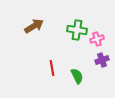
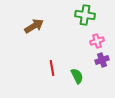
green cross: moved 8 px right, 15 px up
pink cross: moved 2 px down
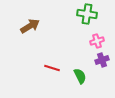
green cross: moved 2 px right, 1 px up
brown arrow: moved 4 px left
red line: rotated 63 degrees counterclockwise
green semicircle: moved 3 px right
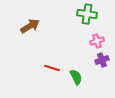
green semicircle: moved 4 px left, 1 px down
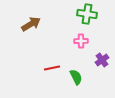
brown arrow: moved 1 px right, 2 px up
pink cross: moved 16 px left; rotated 16 degrees clockwise
purple cross: rotated 16 degrees counterclockwise
red line: rotated 28 degrees counterclockwise
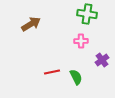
red line: moved 4 px down
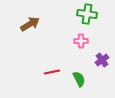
brown arrow: moved 1 px left
green semicircle: moved 3 px right, 2 px down
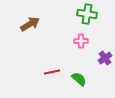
purple cross: moved 3 px right, 2 px up
green semicircle: rotated 21 degrees counterclockwise
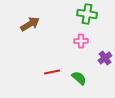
green semicircle: moved 1 px up
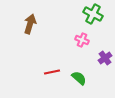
green cross: moved 6 px right; rotated 18 degrees clockwise
brown arrow: rotated 42 degrees counterclockwise
pink cross: moved 1 px right, 1 px up; rotated 24 degrees clockwise
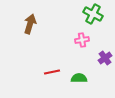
pink cross: rotated 32 degrees counterclockwise
green semicircle: rotated 42 degrees counterclockwise
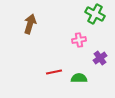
green cross: moved 2 px right
pink cross: moved 3 px left
purple cross: moved 5 px left
red line: moved 2 px right
